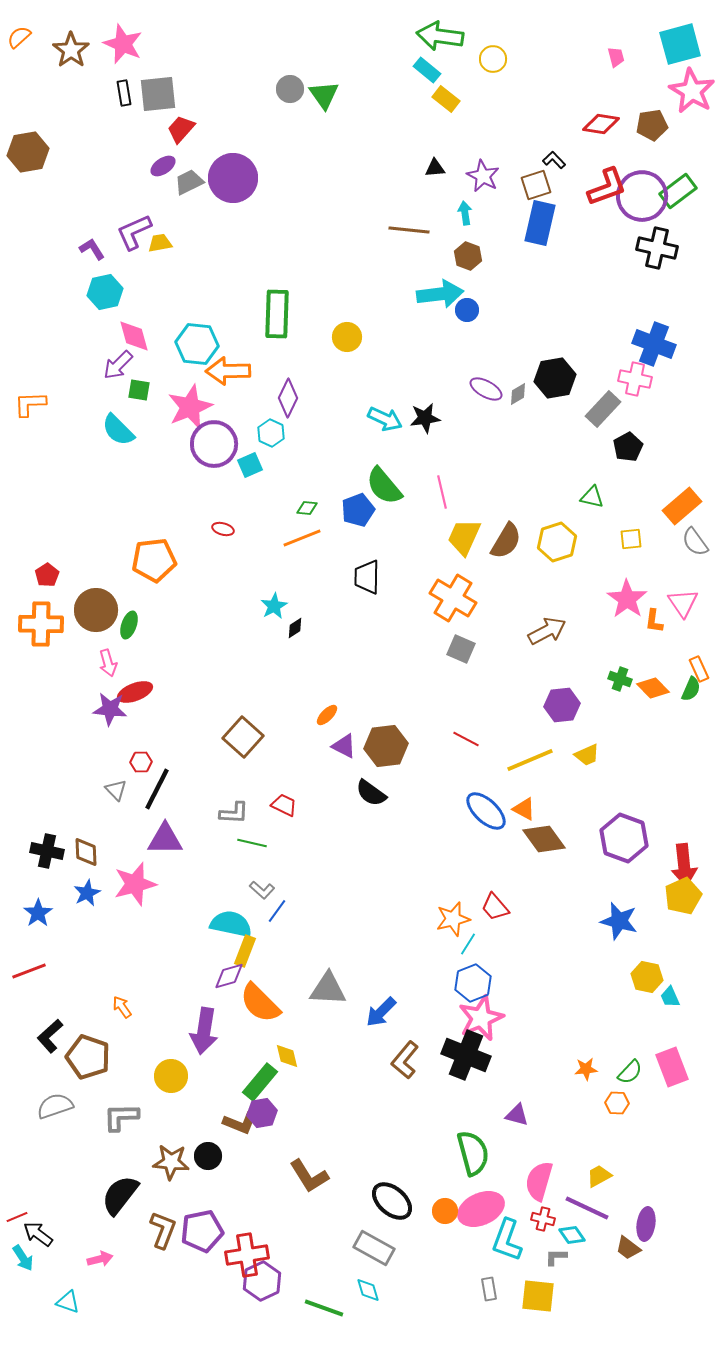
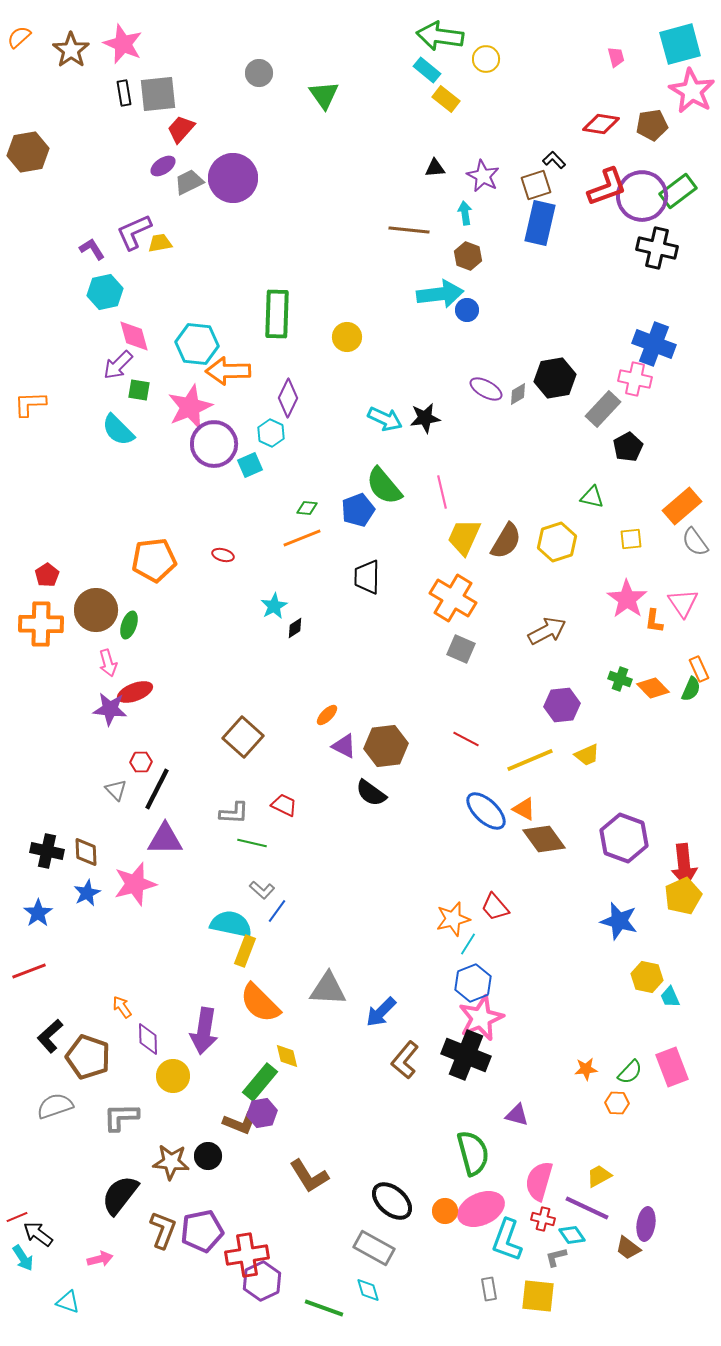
yellow circle at (493, 59): moved 7 px left
gray circle at (290, 89): moved 31 px left, 16 px up
red ellipse at (223, 529): moved 26 px down
purple diamond at (229, 976): moved 81 px left, 63 px down; rotated 76 degrees counterclockwise
yellow circle at (171, 1076): moved 2 px right
gray L-shape at (556, 1257): rotated 15 degrees counterclockwise
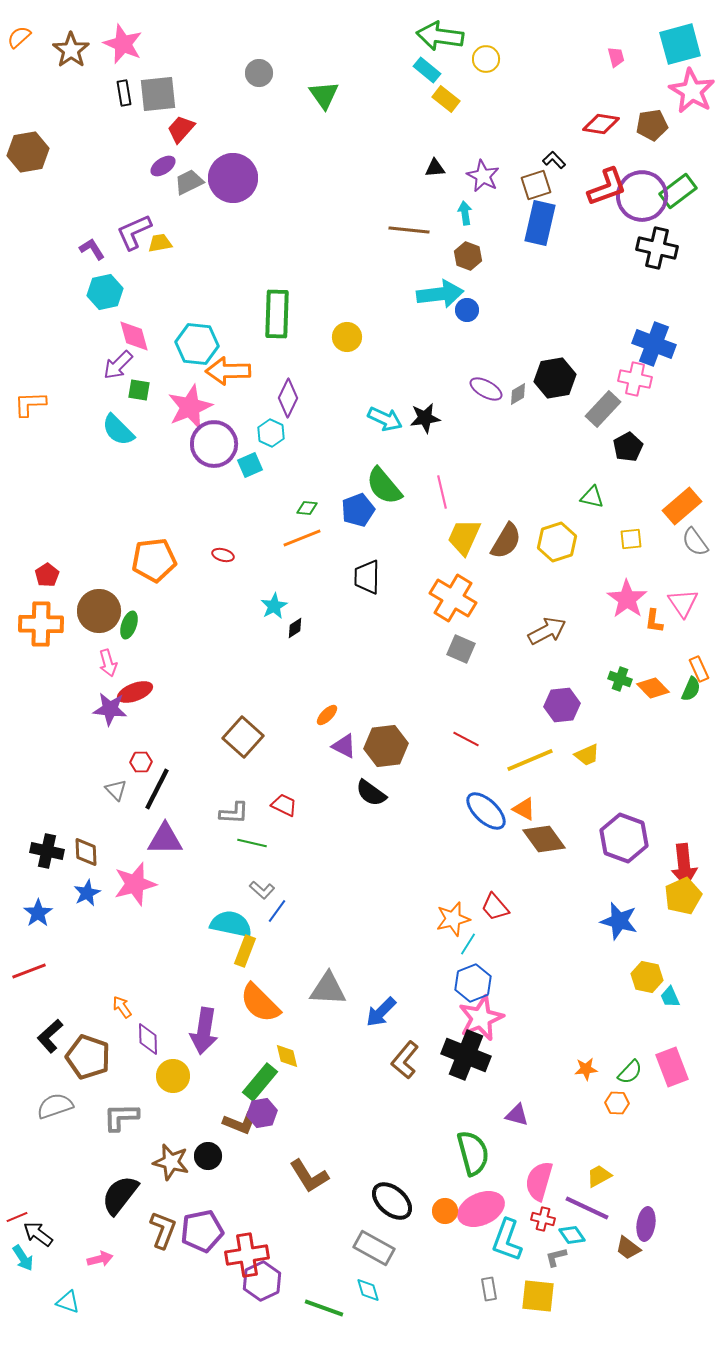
brown circle at (96, 610): moved 3 px right, 1 px down
brown star at (171, 1162): rotated 9 degrees clockwise
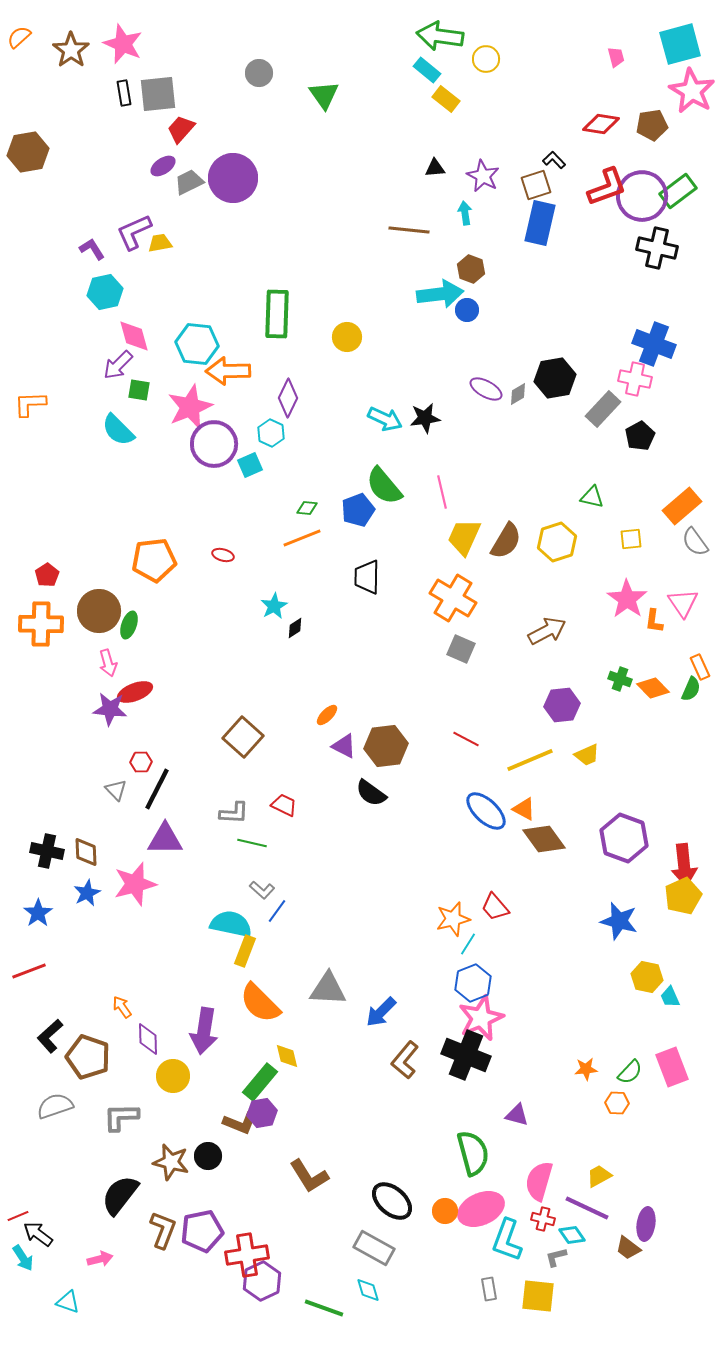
brown hexagon at (468, 256): moved 3 px right, 13 px down
black pentagon at (628, 447): moved 12 px right, 11 px up
orange rectangle at (699, 669): moved 1 px right, 2 px up
red line at (17, 1217): moved 1 px right, 1 px up
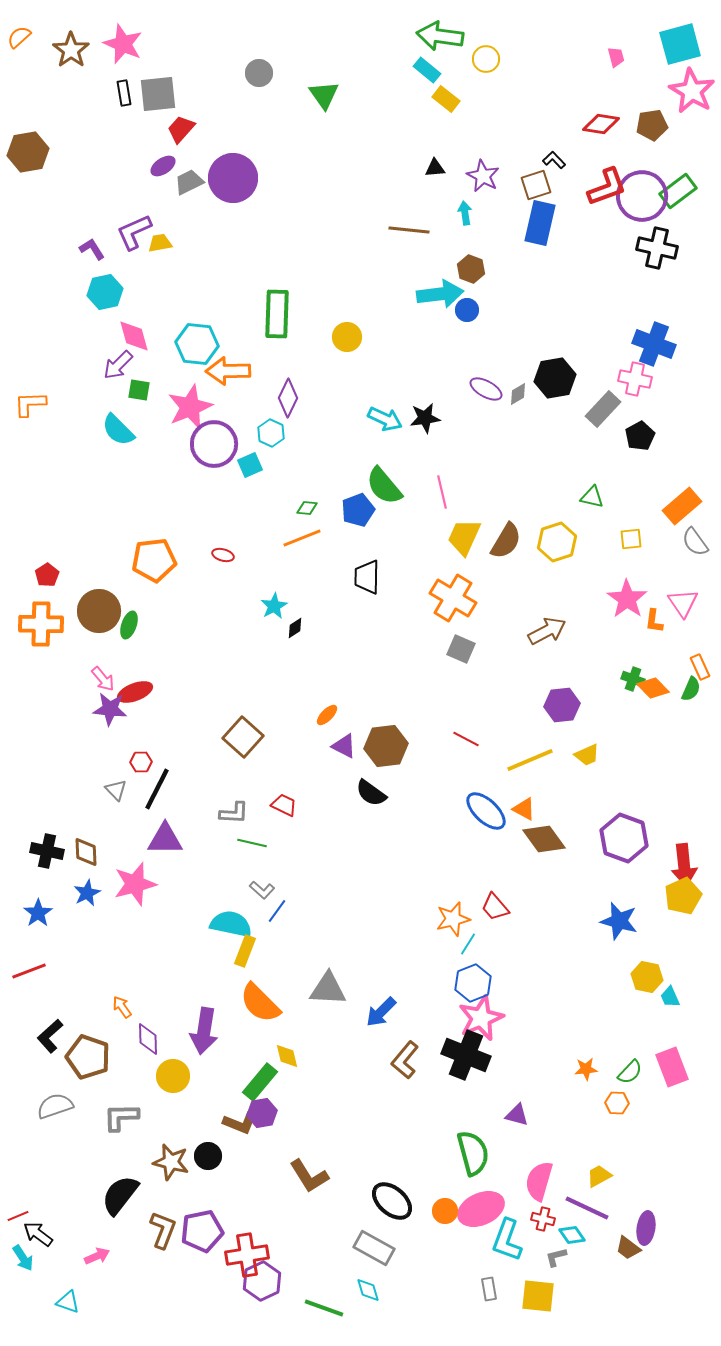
pink arrow at (108, 663): moved 5 px left, 16 px down; rotated 24 degrees counterclockwise
green cross at (620, 679): moved 13 px right
purple ellipse at (646, 1224): moved 4 px down
pink arrow at (100, 1259): moved 3 px left, 3 px up; rotated 10 degrees counterclockwise
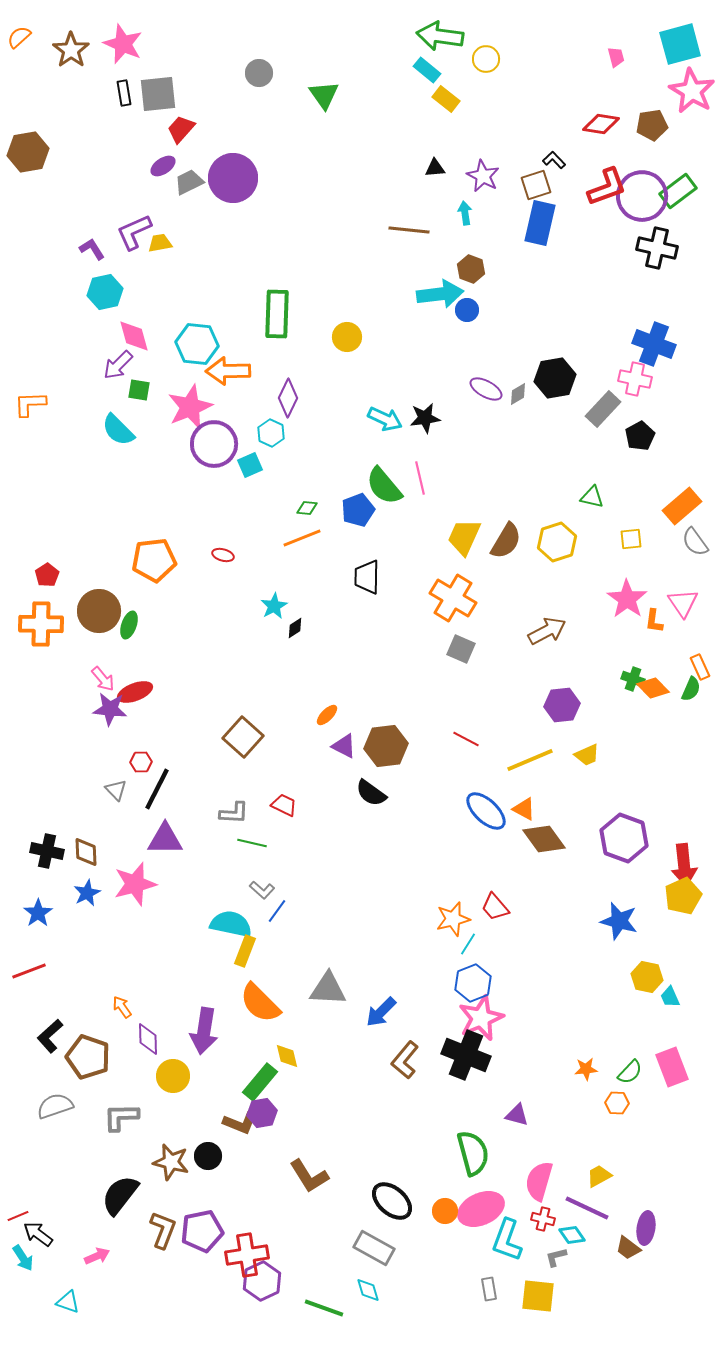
pink line at (442, 492): moved 22 px left, 14 px up
